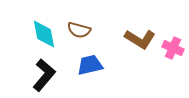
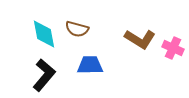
brown semicircle: moved 2 px left, 1 px up
blue trapezoid: rotated 12 degrees clockwise
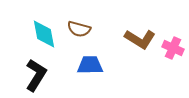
brown semicircle: moved 2 px right
black L-shape: moved 8 px left; rotated 8 degrees counterclockwise
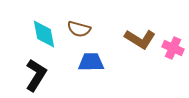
blue trapezoid: moved 1 px right, 3 px up
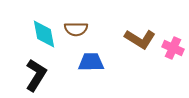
brown semicircle: moved 3 px left; rotated 15 degrees counterclockwise
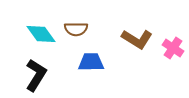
cyan diamond: moved 3 px left; rotated 24 degrees counterclockwise
brown L-shape: moved 3 px left
pink cross: rotated 10 degrees clockwise
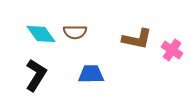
brown semicircle: moved 1 px left, 3 px down
brown L-shape: rotated 20 degrees counterclockwise
pink cross: moved 1 px left, 2 px down
blue trapezoid: moved 12 px down
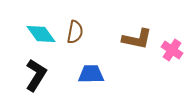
brown semicircle: rotated 80 degrees counterclockwise
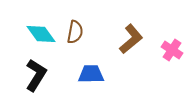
brown L-shape: moved 6 px left; rotated 52 degrees counterclockwise
